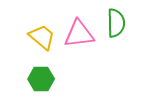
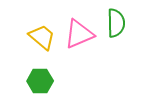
pink triangle: rotated 16 degrees counterclockwise
green hexagon: moved 1 px left, 2 px down
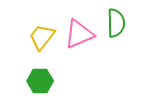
yellow trapezoid: rotated 92 degrees counterclockwise
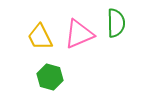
yellow trapezoid: moved 2 px left; rotated 64 degrees counterclockwise
green hexagon: moved 10 px right, 4 px up; rotated 15 degrees clockwise
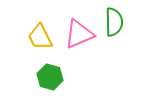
green semicircle: moved 2 px left, 1 px up
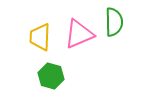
yellow trapezoid: rotated 28 degrees clockwise
green hexagon: moved 1 px right, 1 px up
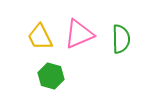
green semicircle: moved 7 px right, 17 px down
yellow trapezoid: rotated 28 degrees counterclockwise
